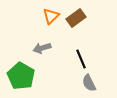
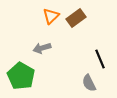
black line: moved 19 px right
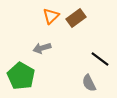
black line: rotated 30 degrees counterclockwise
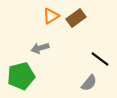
orange triangle: rotated 12 degrees clockwise
gray arrow: moved 2 px left
green pentagon: rotated 28 degrees clockwise
gray semicircle: rotated 114 degrees counterclockwise
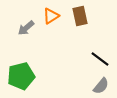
brown rectangle: moved 4 px right, 2 px up; rotated 66 degrees counterclockwise
gray arrow: moved 14 px left, 20 px up; rotated 24 degrees counterclockwise
gray semicircle: moved 12 px right, 3 px down
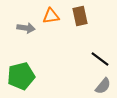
orange triangle: rotated 24 degrees clockwise
gray arrow: rotated 132 degrees counterclockwise
gray semicircle: moved 2 px right
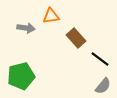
brown rectangle: moved 4 px left, 22 px down; rotated 30 degrees counterclockwise
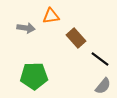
green pentagon: moved 13 px right; rotated 12 degrees clockwise
